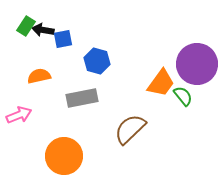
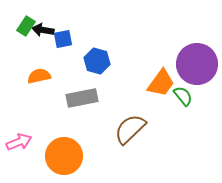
pink arrow: moved 27 px down
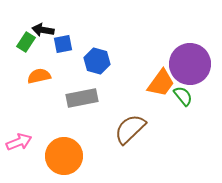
green rectangle: moved 16 px down
blue square: moved 5 px down
purple circle: moved 7 px left
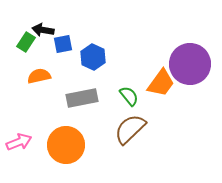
blue hexagon: moved 4 px left, 4 px up; rotated 10 degrees clockwise
green semicircle: moved 54 px left
orange circle: moved 2 px right, 11 px up
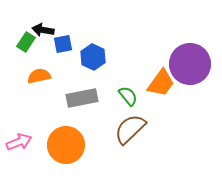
green semicircle: moved 1 px left
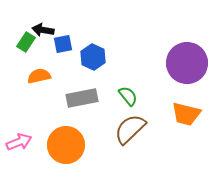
purple circle: moved 3 px left, 1 px up
orange trapezoid: moved 25 px right, 31 px down; rotated 68 degrees clockwise
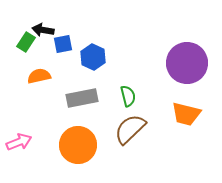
green semicircle: rotated 25 degrees clockwise
orange circle: moved 12 px right
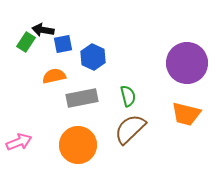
orange semicircle: moved 15 px right
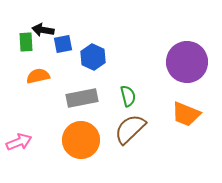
green rectangle: rotated 36 degrees counterclockwise
purple circle: moved 1 px up
orange semicircle: moved 16 px left
orange trapezoid: rotated 8 degrees clockwise
orange circle: moved 3 px right, 5 px up
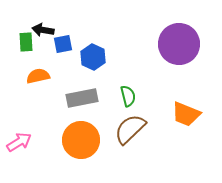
purple circle: moved 8 px left, 18 px up
pink arrow: rotated 10 degrees counterclockwise
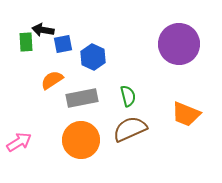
orange semicircle: moved 14 px right, 4 px down; rotated 20 degrees counterclockwise
brown semicircle: rotated 20 degrees clockwise
